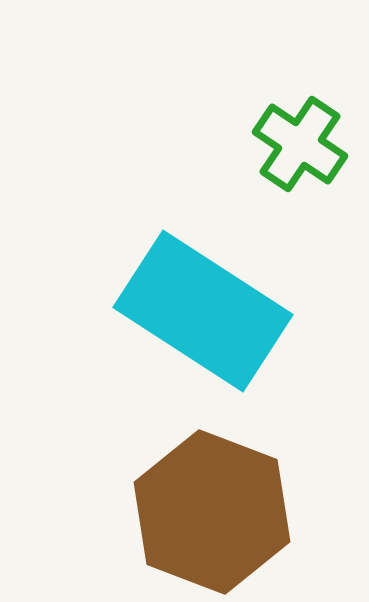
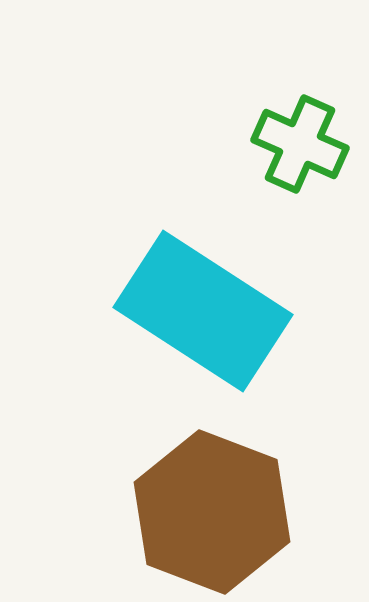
green cross: rotated 10 degrees counterclockwise
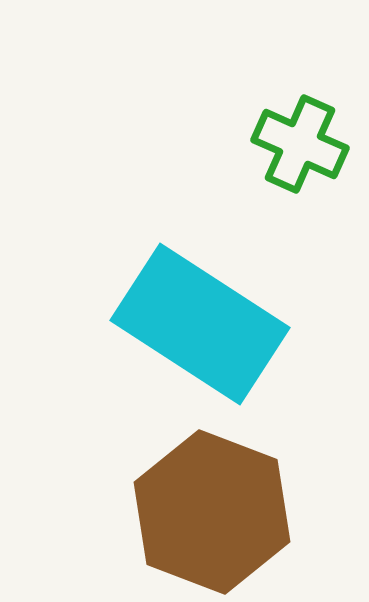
cyan rectangle: moved 3 px left, 13 px down
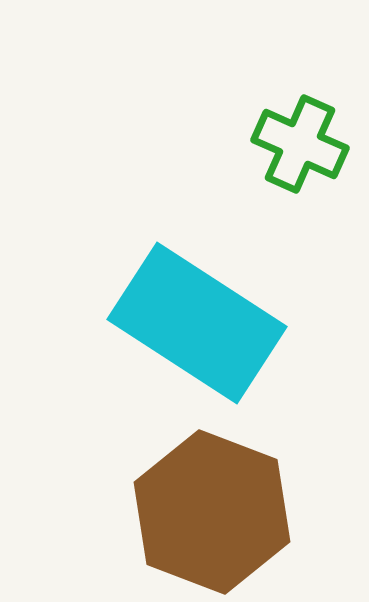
cyan rectangle: moved 3 px left, 1 px up
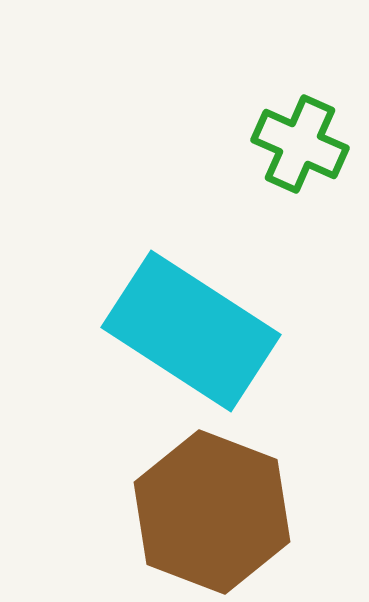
cyan rectangle: moved 6 px left, 8 px down
